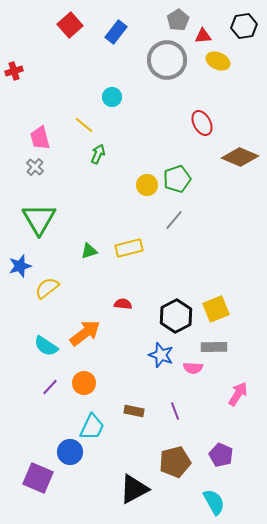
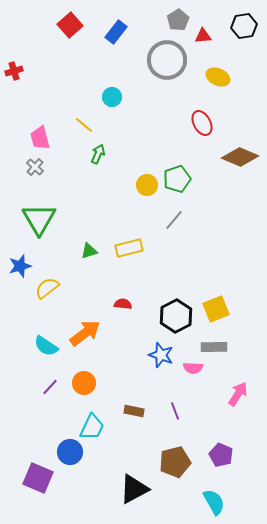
yellow ellipse at (218, 61): moved 16 px down
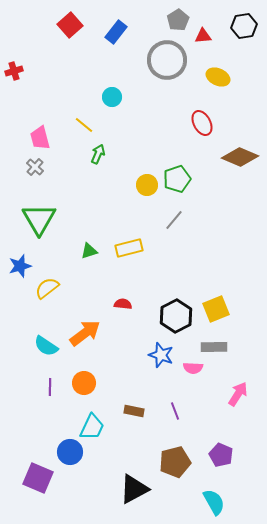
purple line at (50, 387): rotated 42 degrees counterclockwise
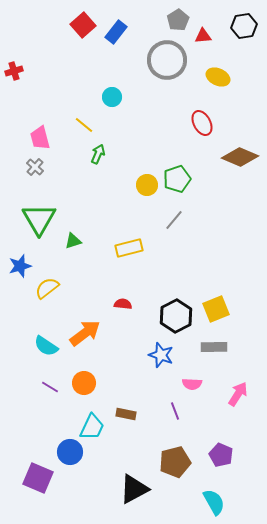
red square at (70, 25): moved 13 px right
green triangle at (89, 251): moved 16 px left, 10 px up
pink semicircle at (193, 368): moved 1 px left, 16 px down
purple line at (50, 387): rotated 60 degrees counterclockwise
brown rectangle at (134, 411): moved 8 px left, 3 px down
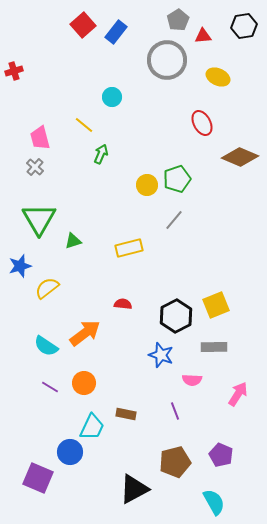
green arrow at (98, 154): moved 3 px right
yellow square at (216, 309): moved 4 px up
pink semicircle at (192, 384): moved 4 px up
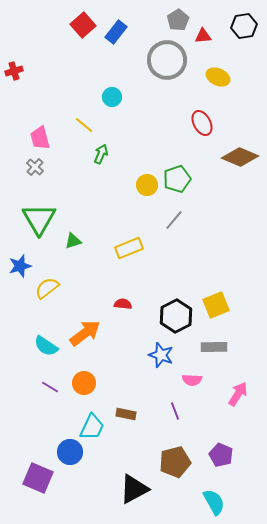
yellow rectangle at (129, 248): rotated 8 degrees counterclockwise
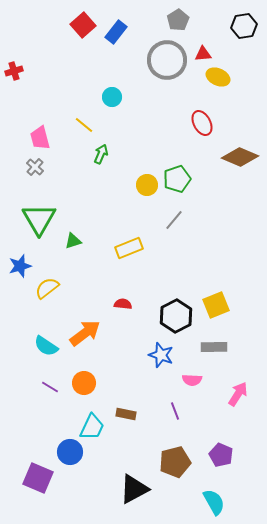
red triangle at (203, 36): moved 18 px down
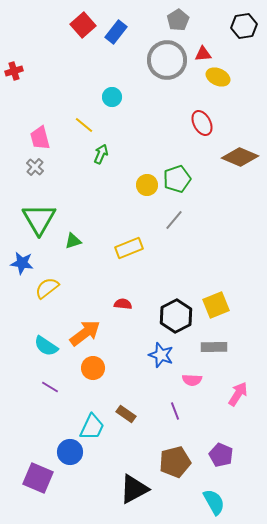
blue star at (20, 266): moved 2 px right, 3 px up; rotated 25 degrees clockwise
orange circle at (84, 383): moved 9 px right, 15 px up
brown rectangle at (126, 414): rotated 24 degrees clockwise
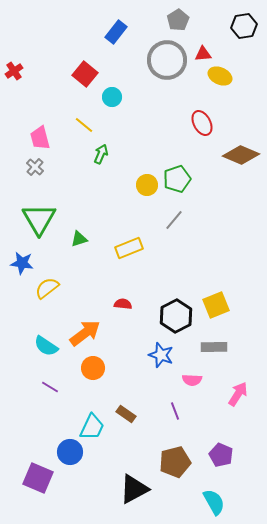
red square at (83, 25): moved 2 px right, 49 px down; rotated 10 degrees counterclockwise
red cross at (14, 71): rotated 18 degrees counterclockwise
yellow ellipse at (218, 77): moved 2 px right, 1 px up
brown diamond at (240, 157): moved 1 px right, 2 px up
green triangle at (73, 241): moved 6 px right, 2 px up
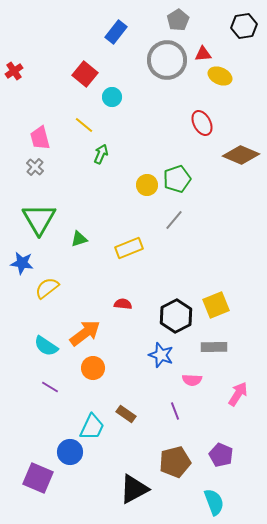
cyan semicircle at (214, 502): rotated 8 degrees clockwise
